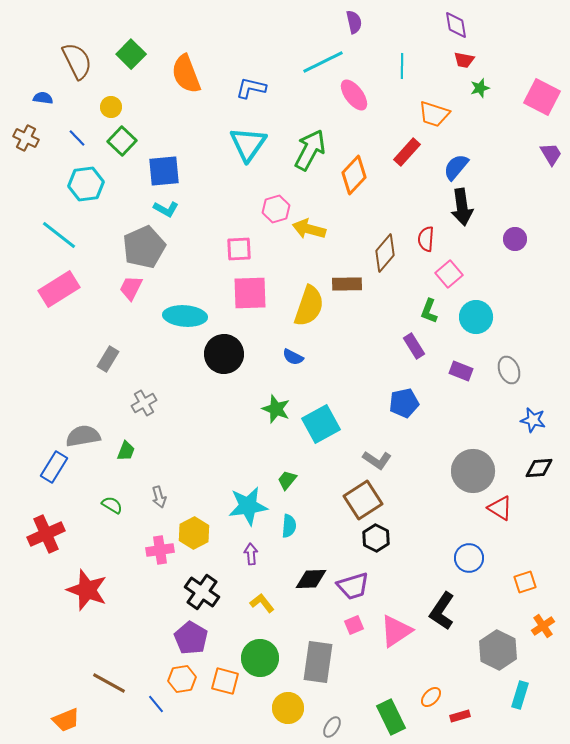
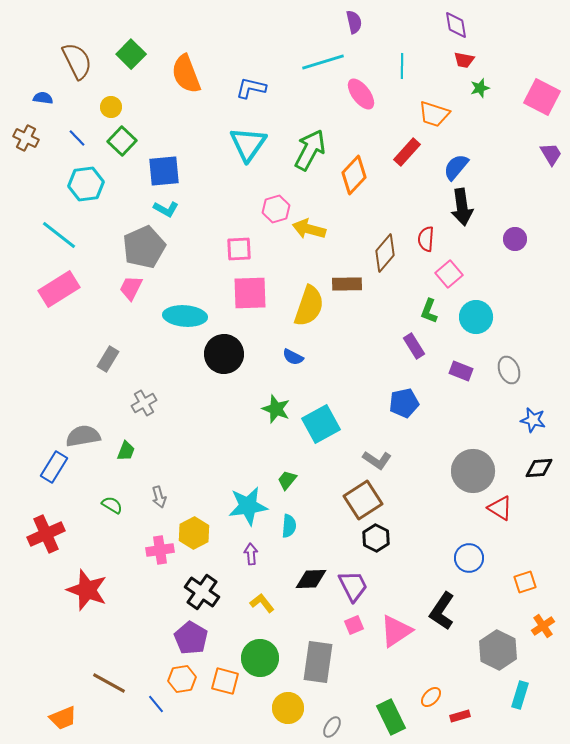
cyan line at (323, 62): rotated 9 degrees clockwise
pink ellipse at (354, 95): moved 7 px right, 1 px up
purple trapezoid at (353, 586): rotated 100 degrees counterclockwise
orange trapezoid at (66, 720): moved 3 px left, 2 px up
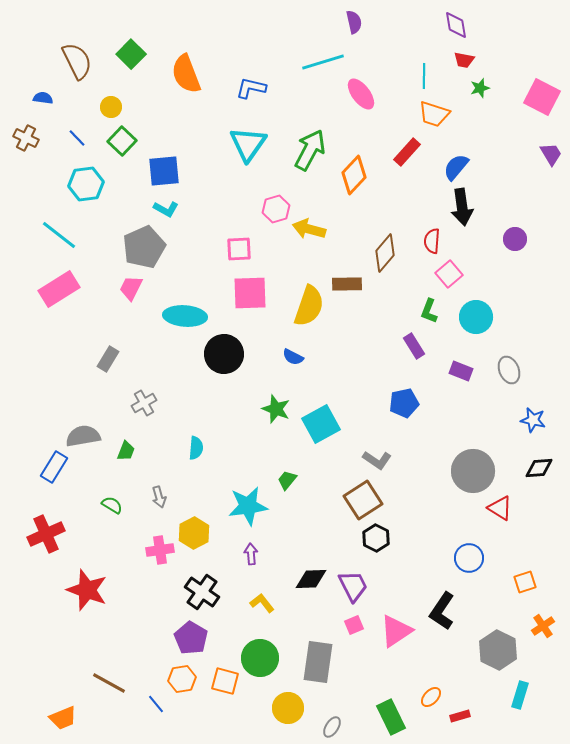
cyan line at (402, 66): moved 22 px right, 10 px down
red semicircle at (426, 239): moved 6 px right, 2 px down
cyan semicircle at (289, 526): moved 93 px left, 78 px up
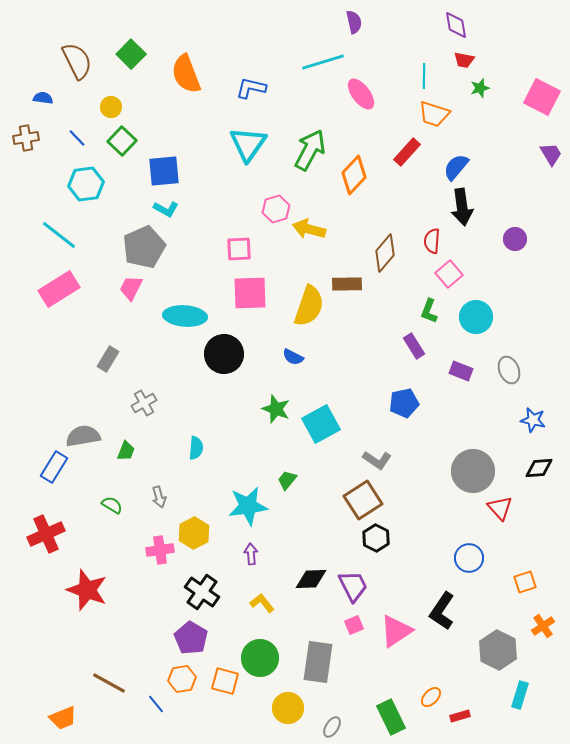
brown cross at (26, 138): rotated 35 degrees counterclockwise
red triangle at (500, 508): rotated 16 degrees clockwise
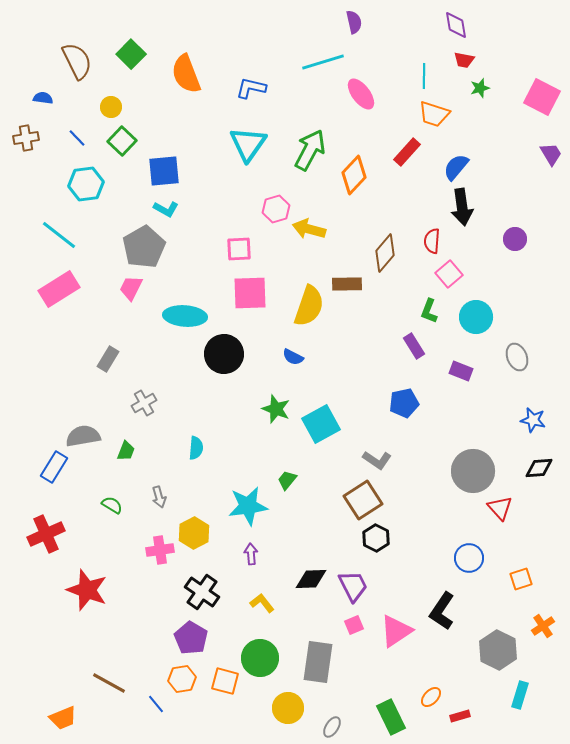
gray pentagon at (144, 247): rotated 6 degrees counterclockwise
gray ellipse at (509, 370): moved 8 px right, 13 px up
orange square at (525, 582): moved 4 px left, 3 px up
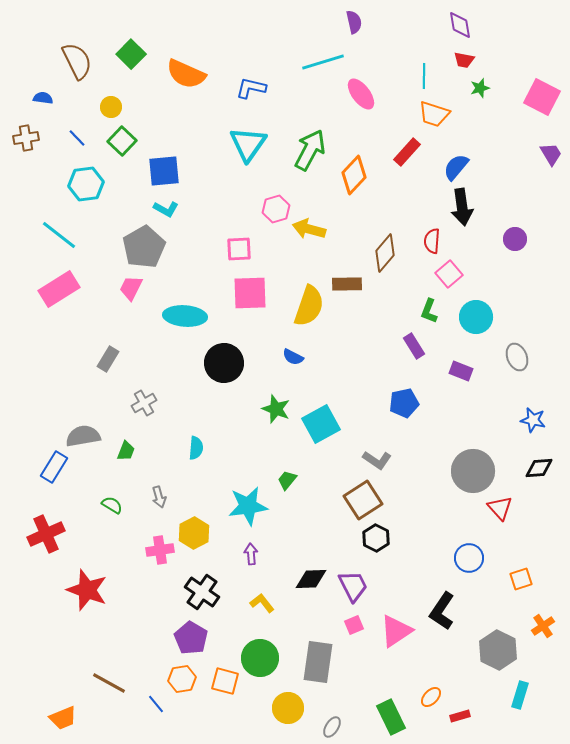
purple diamond at (456, 25): moved 4 px right
orange semicircle at (186, 74): rotated 45 degrees counterclockwise
black circle at (224, 354): moved 9 px down
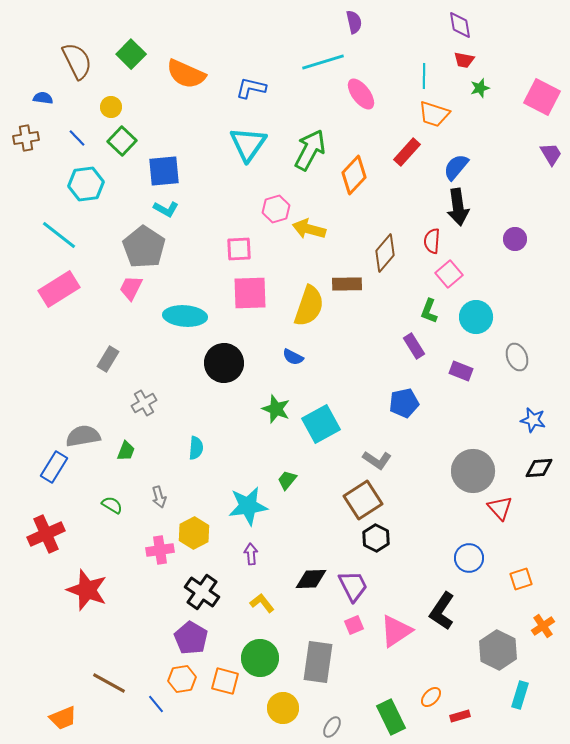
black arrow at (462, 207): moved 4 px left
gray pentagon at (144, 247): rotated 9 degrees counterclockwise
yellow circle at (288, 708): moved 5 px left
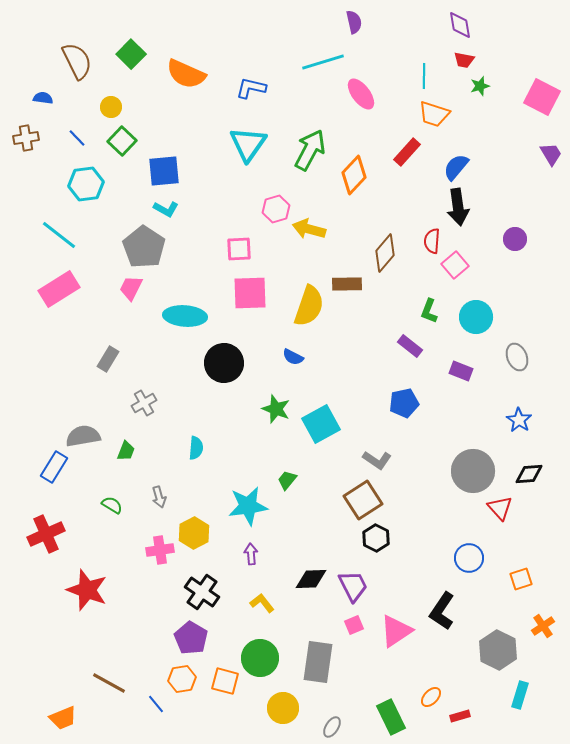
green star at (480, 88): moved 2 px up
pink square at (449, 274): moved 6 px right, 9 px up
purple rectangle at (414, 346): moved 4 px left; rotated 20 degrees counterclockwise
blue star at (533, 420): moved 14 px left; rotated 20 degrees clockwise
black diamond at (539, 468): moved 10 px left, 6 px down
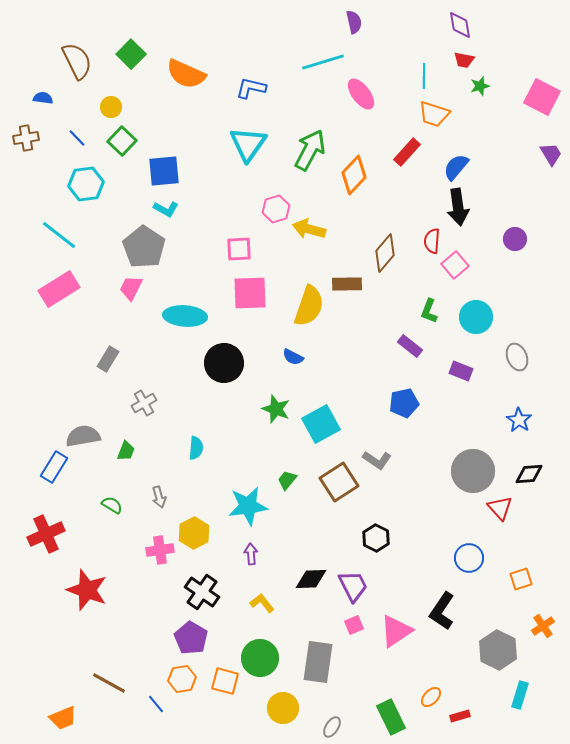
brown square at (363, 500): moved 24 px left, 18 px up
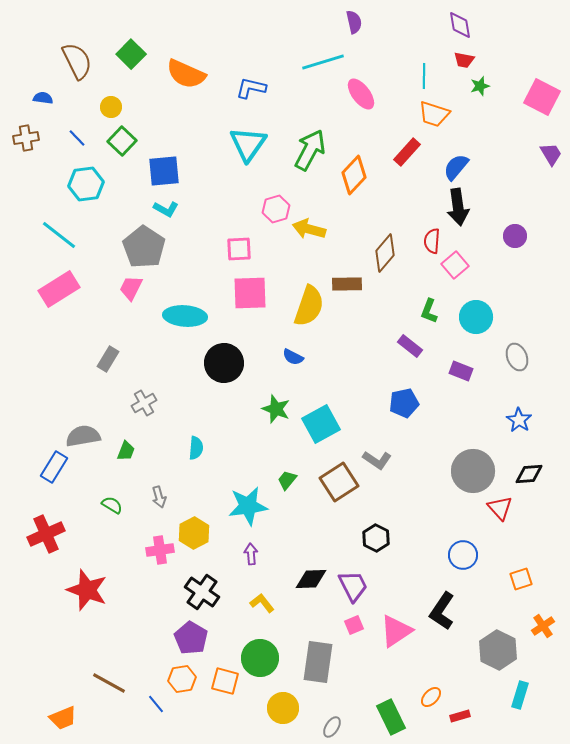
purple circle at (515, 239): moved 3 px up
blue circle at (469, 558): moved 6 px left, 3 px up
